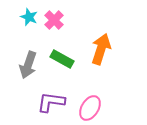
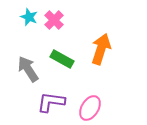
gray arrow: moved 4 px down; rotated 128 degrees clockwise
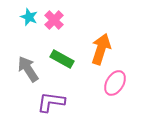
pink ellipse: moved 25 px right, 25 px up
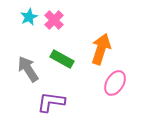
cyan star: rotated 24 degrees clockwise
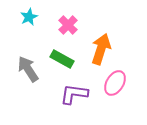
pink cross: moved 14 px right, 5 px down
purple L-shape: moved 23 px right, 8 px up
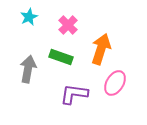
green rectangle: moved 1 px left, 2 px up; rotated 10 degrees counterclockwise
gray arrow: rotated 44 degrees clockwise
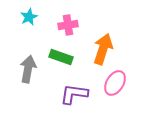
pink cross: rotated 36 degrees clockwise
orange arrow: moved 2 px right
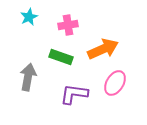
orange arrow: rotated 48 degrees clockwise
gray arrow: moved 8 px down
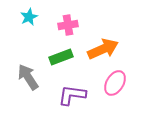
green rectangle: rotated 40 degrees counterclockwise
gray arrow: rotated 44 degrees counterclockwise
purple L-shape: moved 2 px left, 1 px down
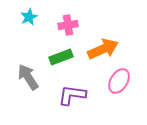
pink ellipse: moved 4 px right, 2 px up
